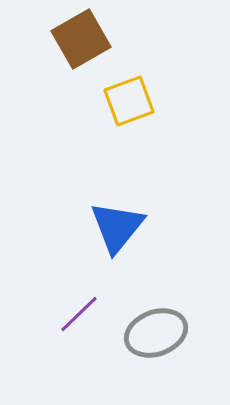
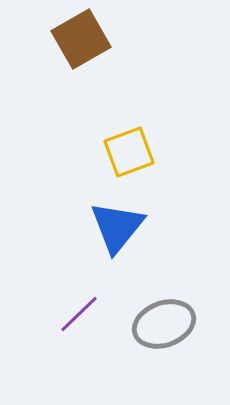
yellow square: moved 51 px down
gray ellipse: moved 8 px right, 9 px up
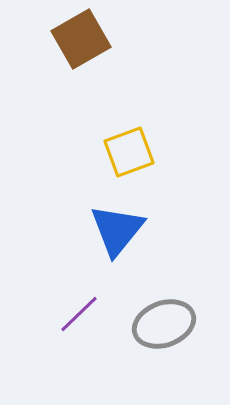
blue triangle: moved 3 px down
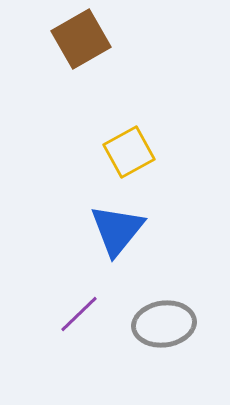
yellow square: rotated 9 degrees counterclockwise
gray ellipse: rotated 12 degrees clockwise
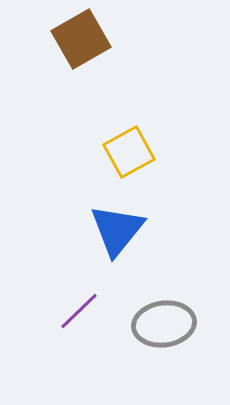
purple line: moved 3 px up
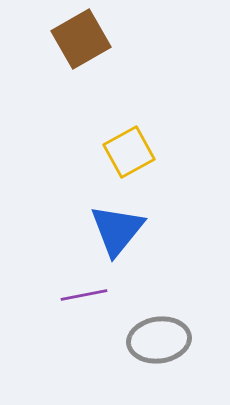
purple line: moved 5 px right, 16 px up; rotated 33 degrees clockwise
gray ellipse: moved 5 px left, 16 px down
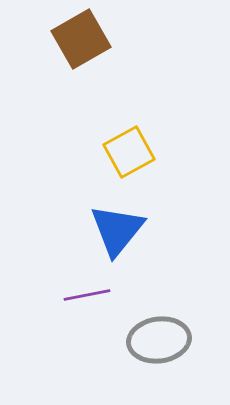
purple line: moved 3 px right
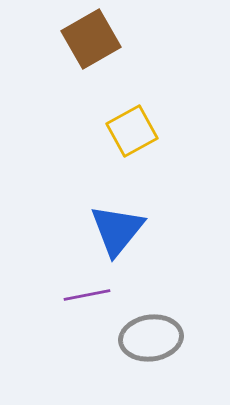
brown square: moved 10 px right
yellow square: moved 3 px right, 21 px up
gray ellipse: moved 8 px left, 2 px up
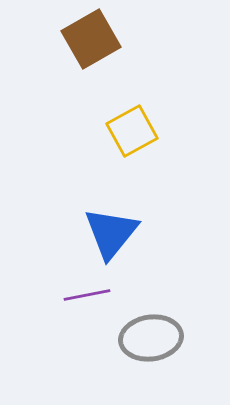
blue triangle: moved 6 px left, 3 px down
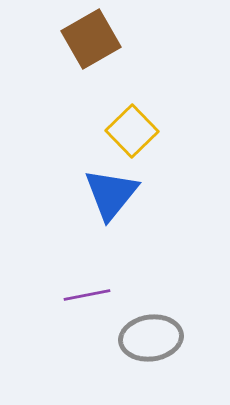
yellow square: rotated 15 degrees counterclockwise
blue triangle: moved 39 px up
